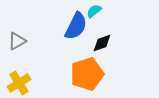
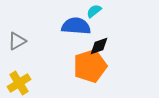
blue semicircle: rotated 112 degrees counterclockwise
black diamond: moved 3 px left, 3 px down
orange pentagon: moved 3 px right, 8 px up
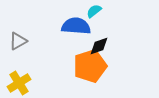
gray triangle: moved 1 px right
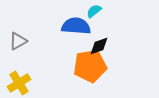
orange pentagon: rotated 8 degrees clockwise
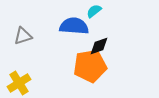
blue semicircle: moved 2 px left
gray triangle: moved 5 px right, 5 px up; rotated 12 degrees clockwise
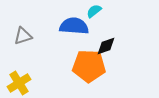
black diamond: moved 7 px right
orange pentagon: moved 1 px left; rotated 12 degrees clockwise
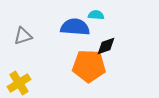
cyan semicircle: moved 2 px right, 4 px down; rotated 42 degrees clockwise
blue semicircle: moved 1 px right, 1 px down
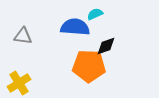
cyan semicircle: moved 1 px left, 1 px up; rotated 28 degrees counterclockwise
gray triangle: rotated 24 degrees clockwise
